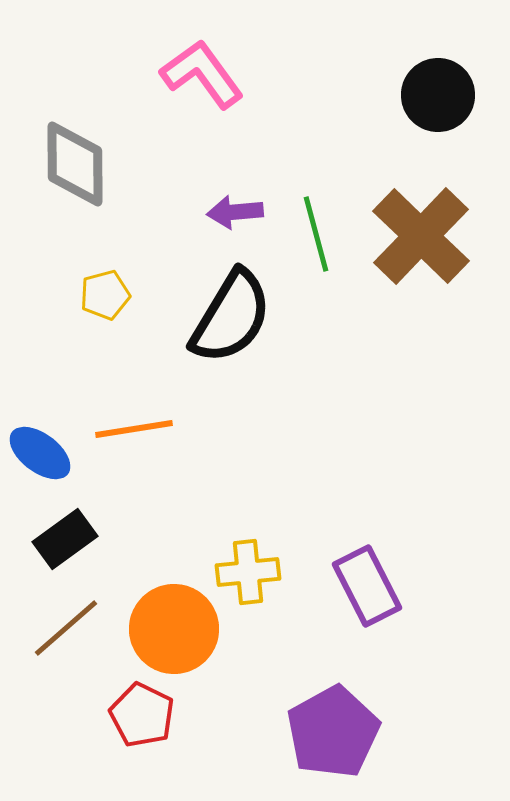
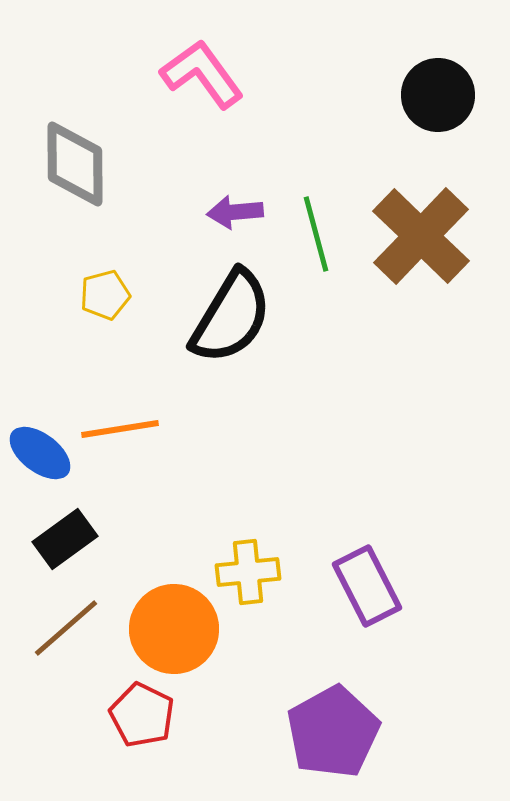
orange line: moved 14 px left
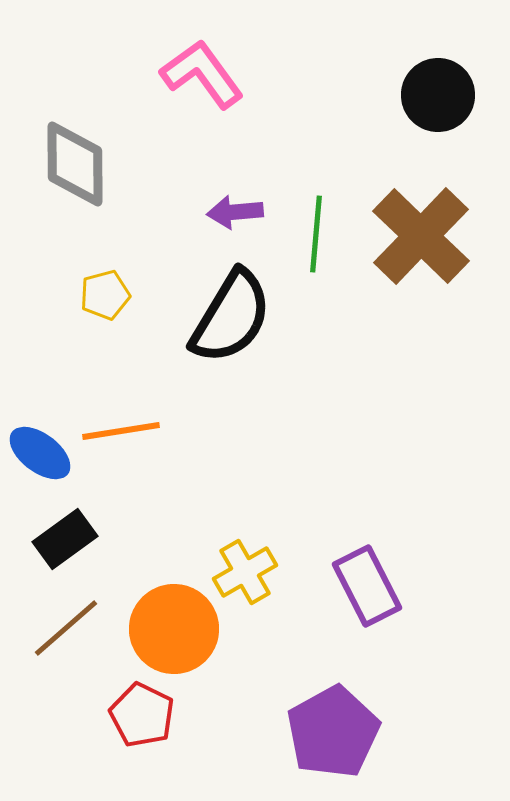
green line: rotated 20 degrees clockwise
orange line: moved 1 px right, 2 px down
yellow cross: moved 3 px left; rotated 24 degrees counterclockwise
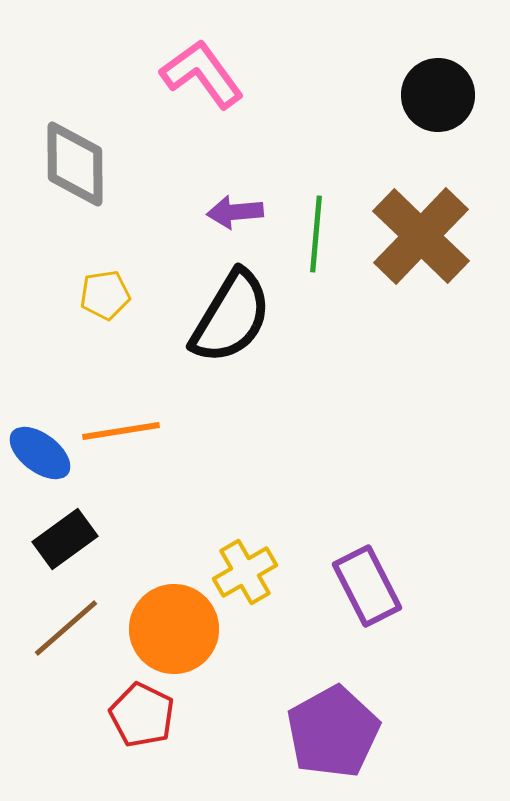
yellow pentagon: rotated 6 degrees clockwise
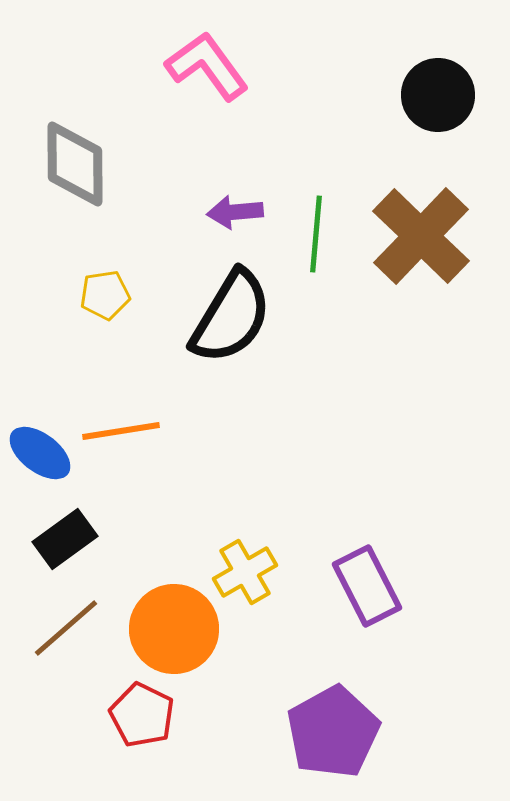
pink L-shape: moved 5 px right, 8 px up
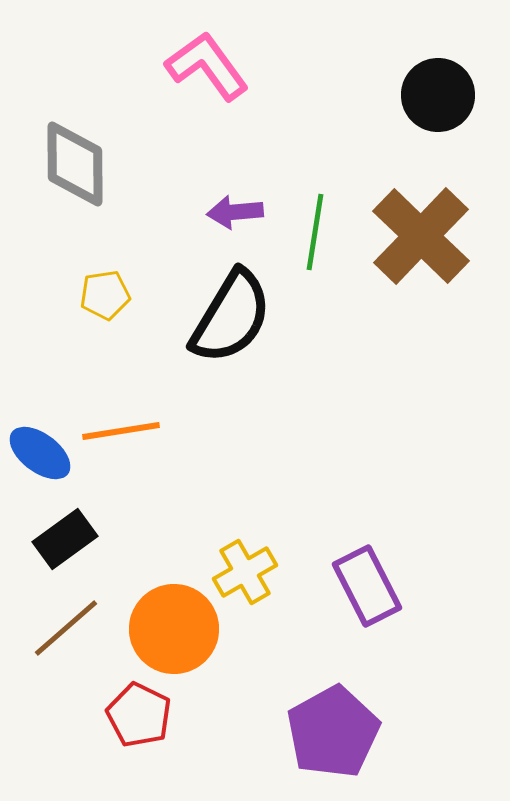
green line: moved 1 px left, 2 px up; rotated 4 degrees clockwise
red pentagon: moved 3 px left
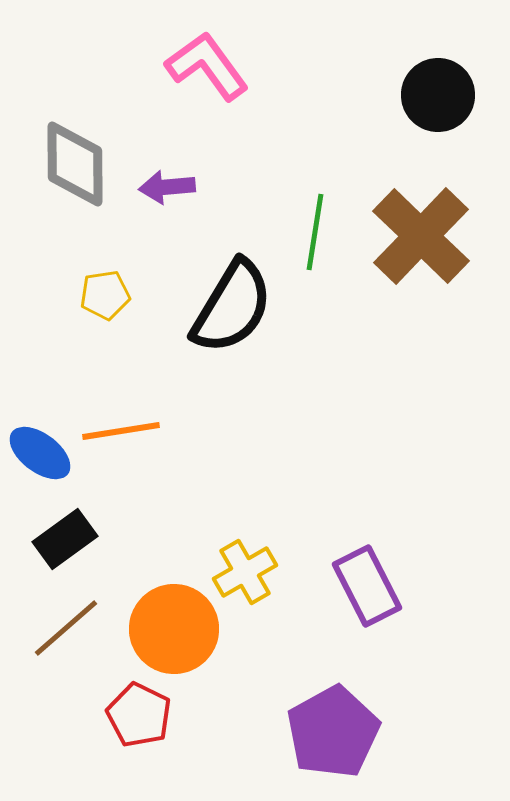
purple arrow: moved 68 px left, 25 px up
black semicircle: moved 1 px right, 10 px up
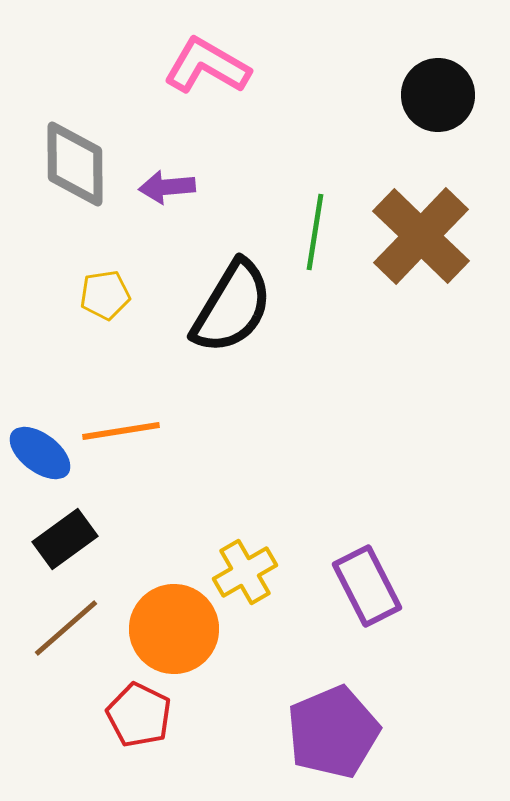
pink L-shape: rotated 24 degrees counterclockwise
purple pentagon: rotated 6 degrees clockwise
